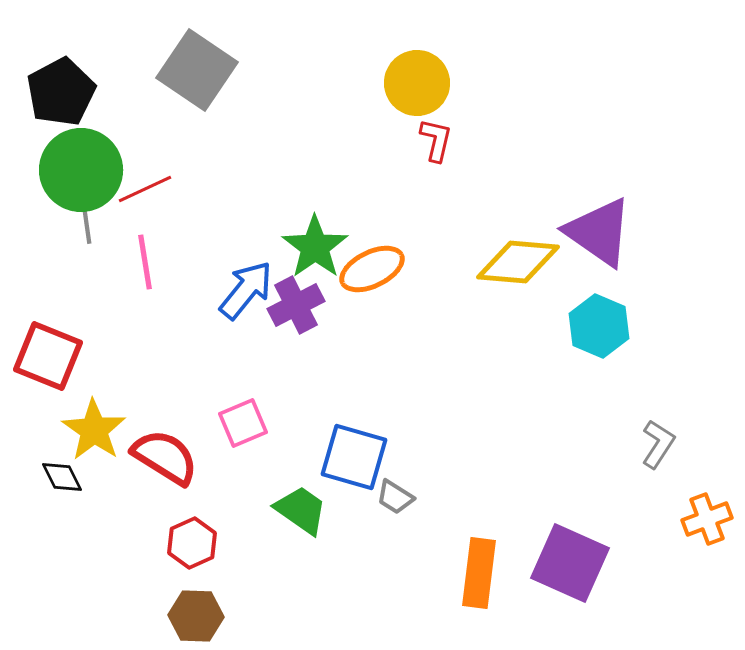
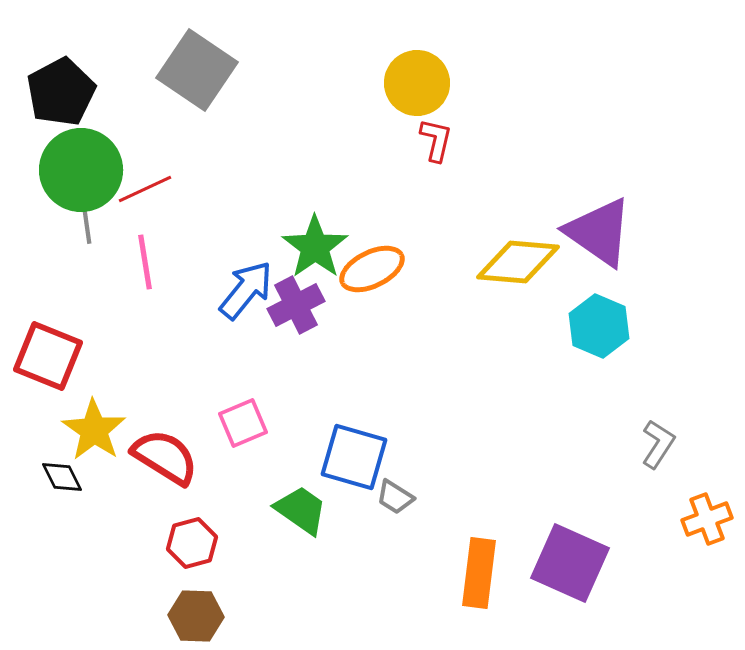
red hexagon: rotated 9 degrees clockwise
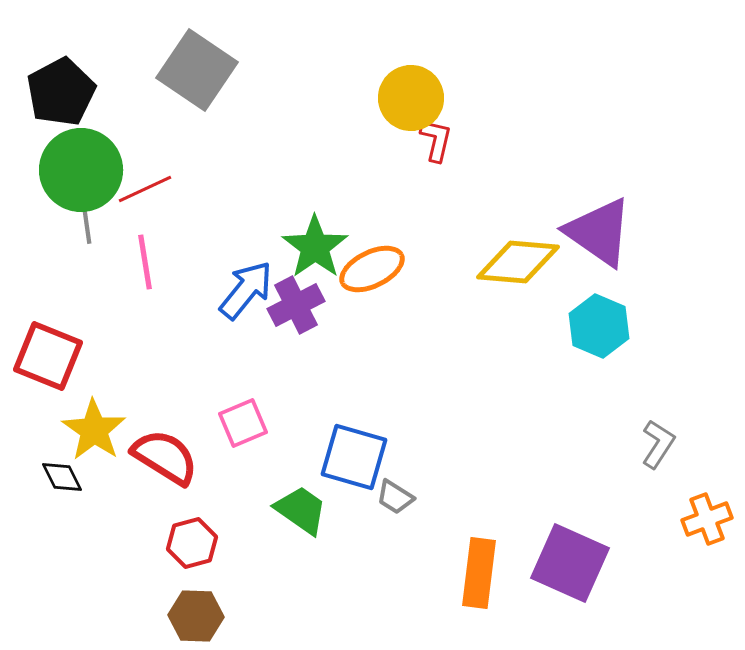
yellow circle: moved 6 px left, 15 px down
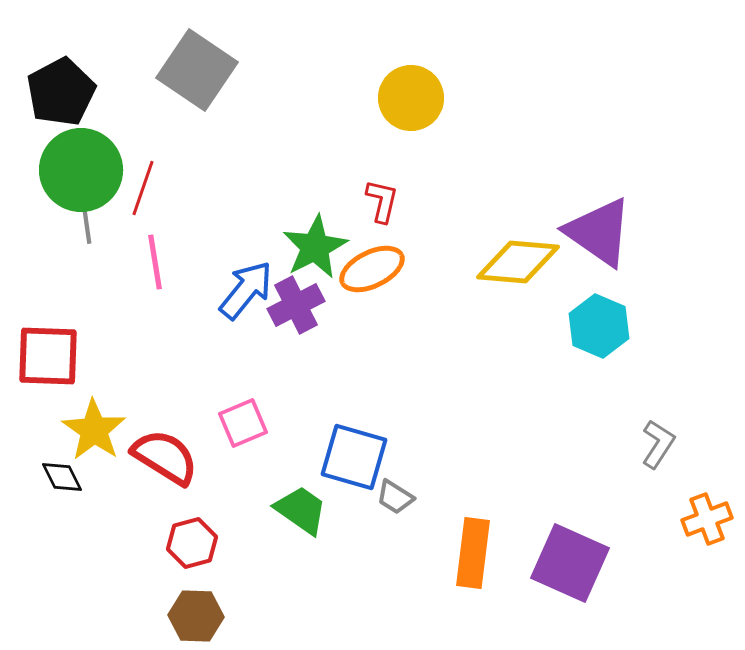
red L-shape: moved 54 px left, 61 px down
red line: moved 2 px left, 1 px up; rotated 46 degrees counterclockwise
green star: rotated 8 degrees clockwise
pink line: moved 10 px right
red square: rotated 20 degrees counterclockwise
orange rectangle: moved 6 px left, 20 px up
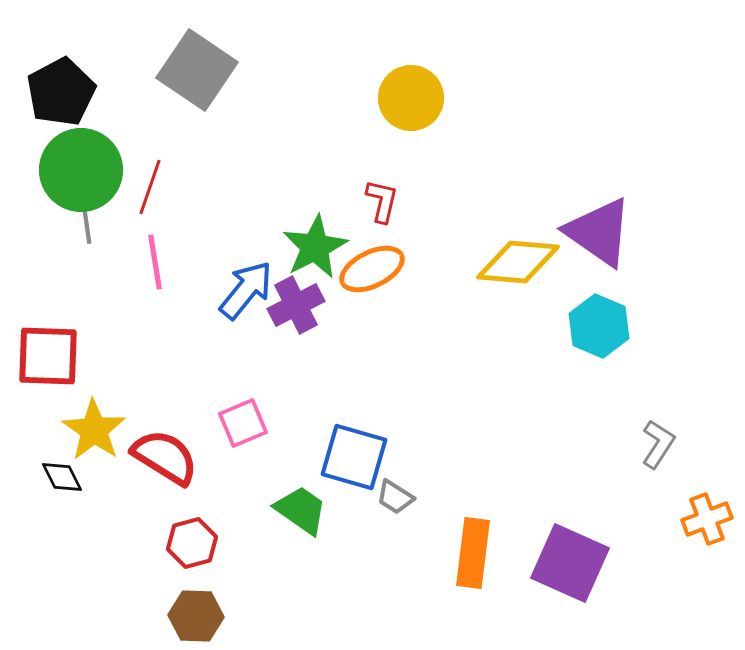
red line: moved 7 px right, 1 px up
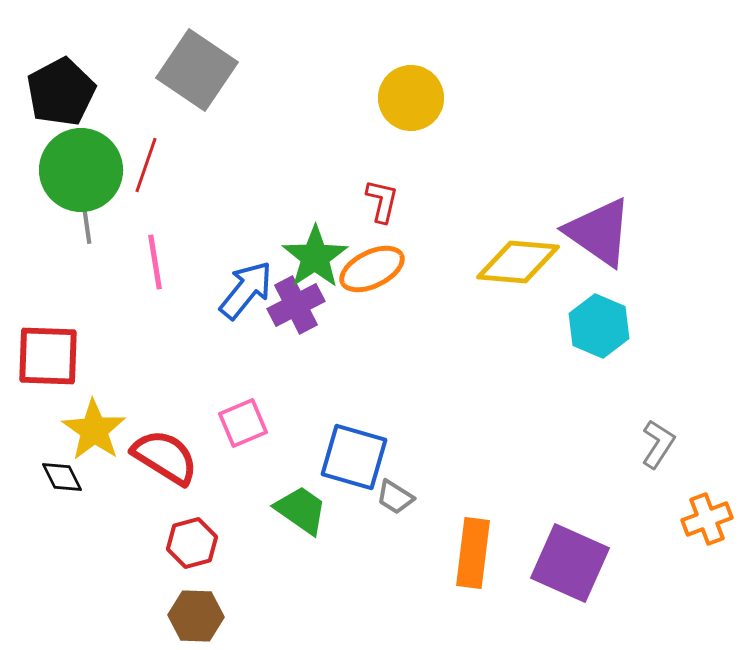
red line: moved 4 px left, 22 px up
green star: moved 10 px down; rotated 6 degrees counterclockwise
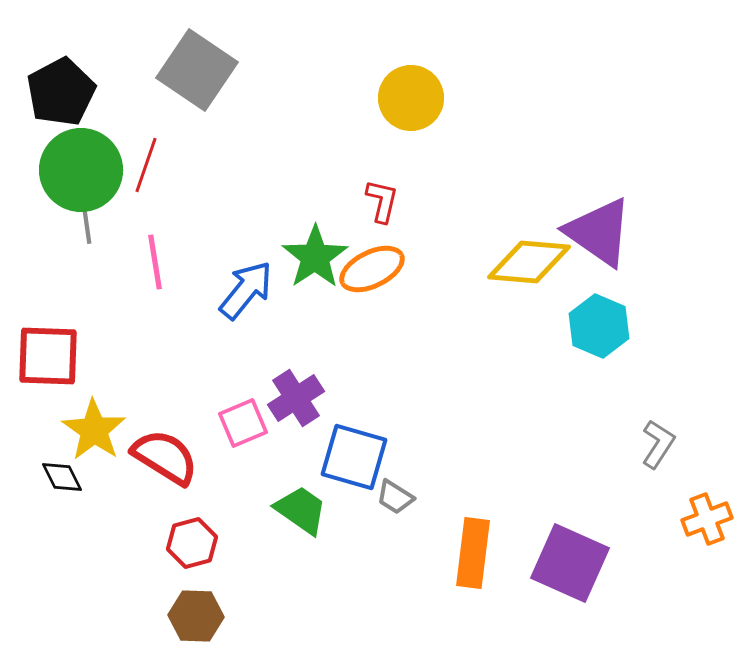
yellow diamond: moved 11 px right
purple cross: moved 93 px down; rotated 6 degrees counterclockwise
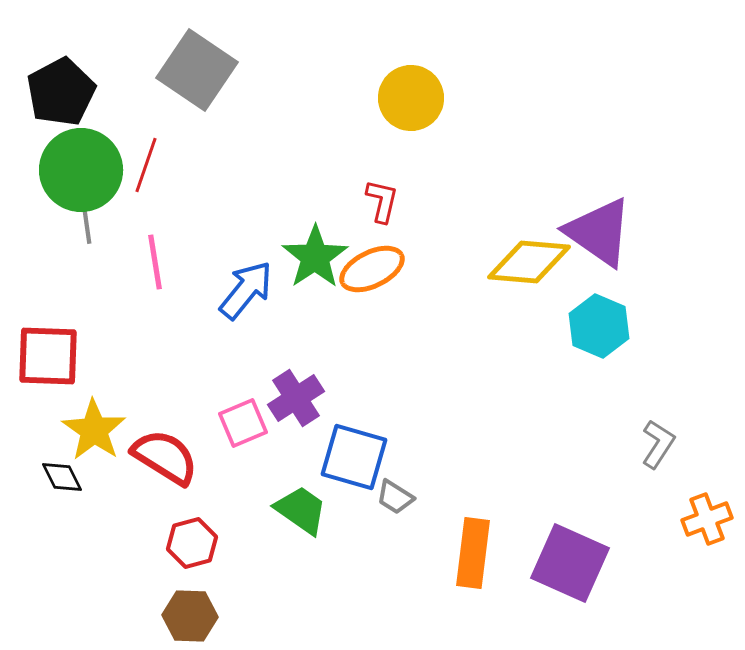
brown hexagon: moved 6 px left
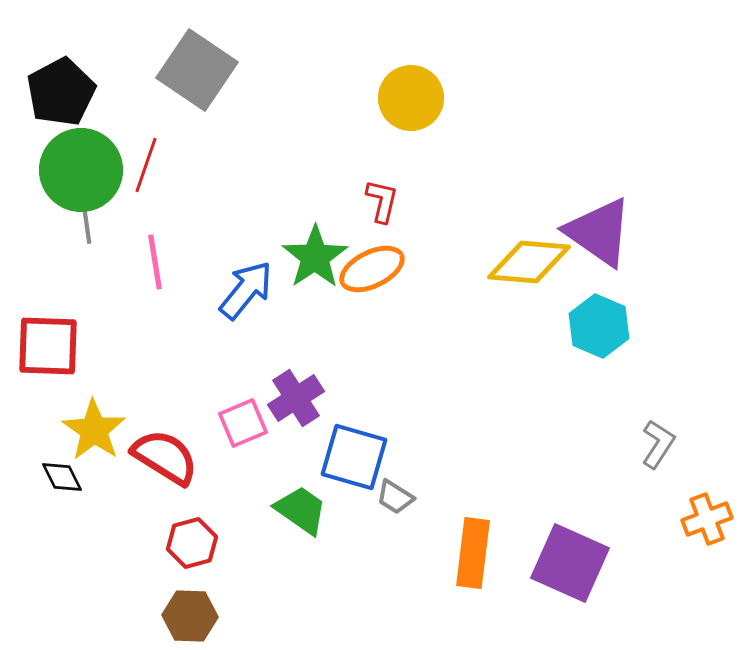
red square: moved 10 px up
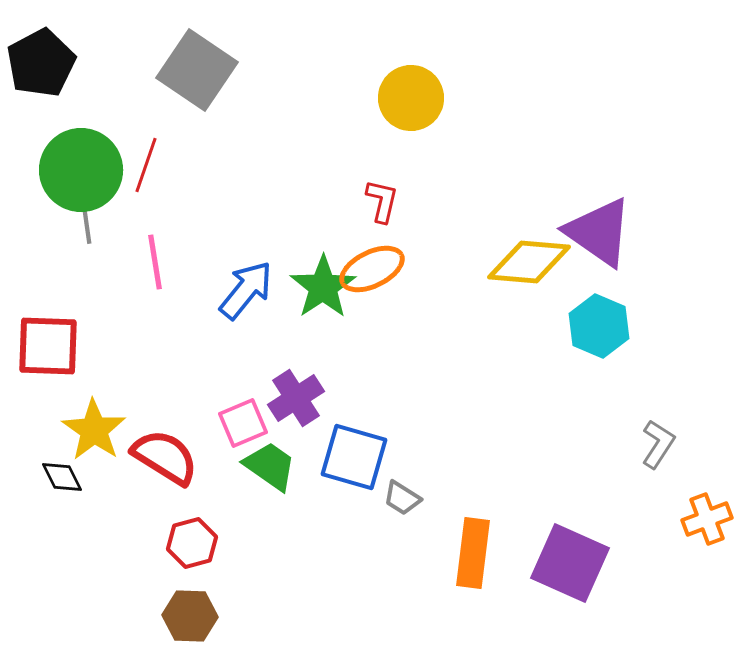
black pentagon: moved 20 px left, 29 px up
green star: moved 8 px right, 30 px down
gray trapezoid: moved 7 px right, 1 px down
green trapezoid: moved 31 px left, 44 px up
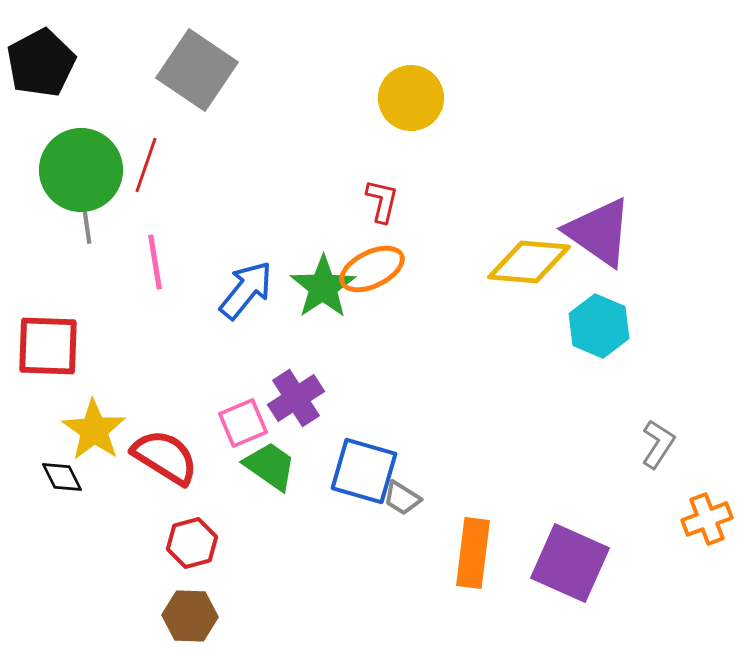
blue square: moved 10 px right, 14 px down
